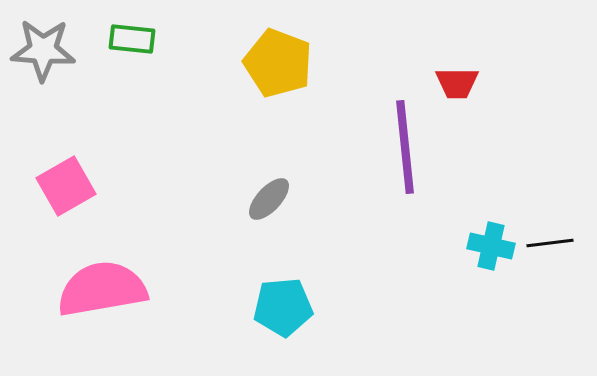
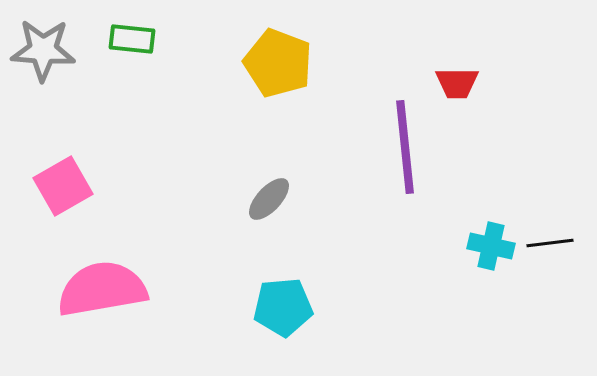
pink square: moved 3 px left
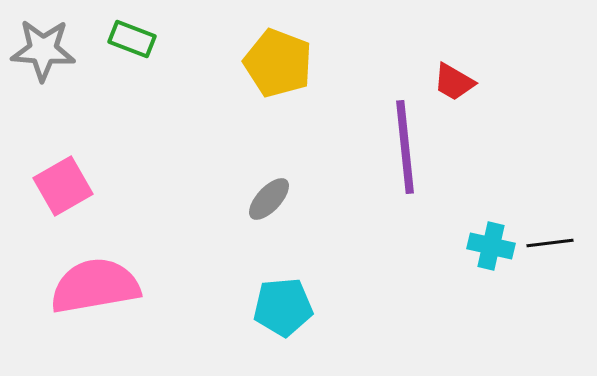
green rectangle: rotated 15 degrees clockwise
red trapezoid: moved 3 px left, 1 px up; rotated 30 degrees clockwise
pink semicircle: moved 7 px left, 3 px up
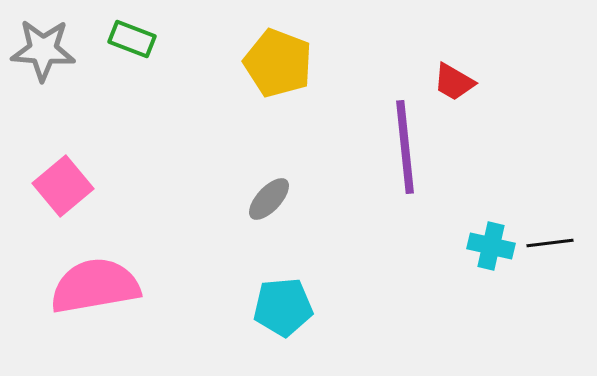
pink square: rotated 10 degrees counterclockwise
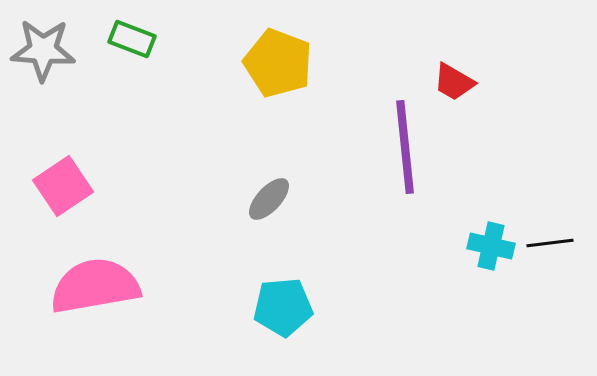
pink square: rotated 6 degrees clockwise
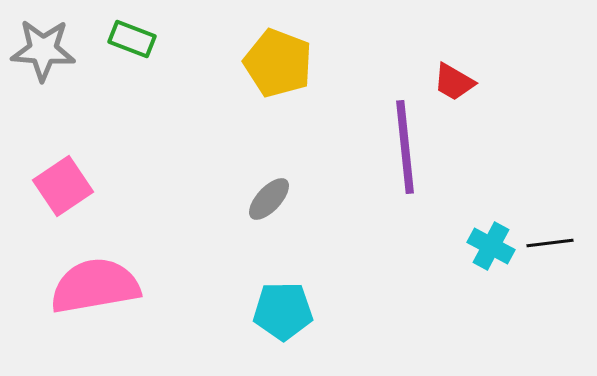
cyan cross: rotated 15 degrees clockwise
cyan pentagon: moved 4 px down; rotated 4 degrees clockwise
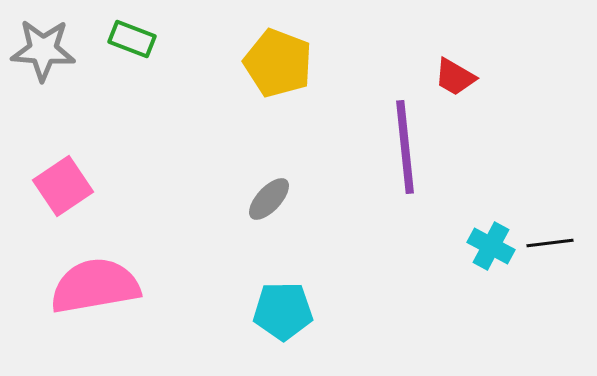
red trapezoid: moved 1 px right, 5 px up
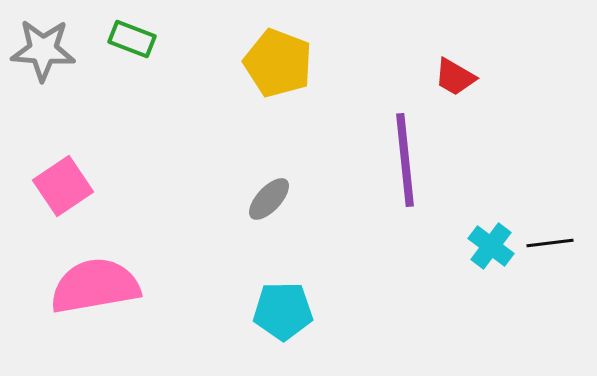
purple line: moved 13 px down
cyan cross: rotated 9 degrees clockwise
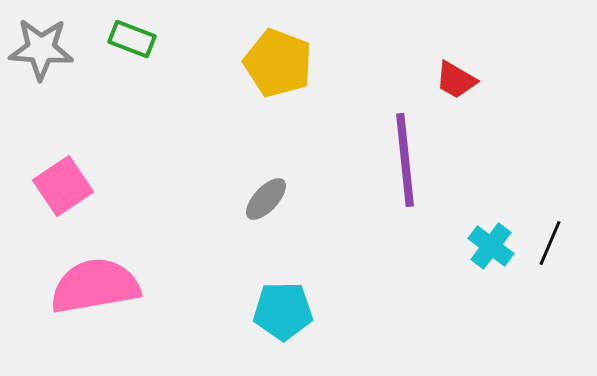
gray star: moved 2 px left, 1 px up
red trapezoid: moved 1 px right, 3 px down
gray ellipse: moved 3 px left
black line: rotated 60 degrees counterclockwise
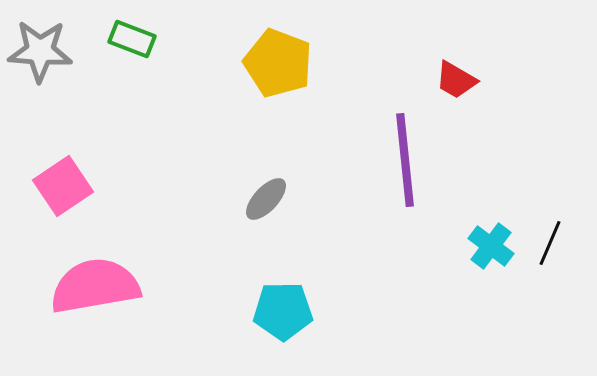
gray star: moved 1 px left, 2 px down
